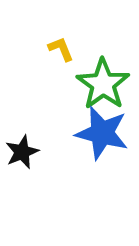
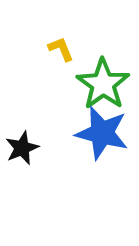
black star: moved 4 px up
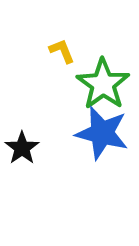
yellow L-shape: moved 1 px right, 2 px down
black star: rotated 12 degrees counterclockwise
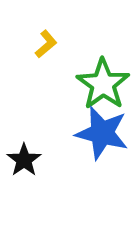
yellow L-shape: moved 16 px left, 7 px up; rotated 72 degrees clockwise
black star: moved 2 px right, 12 px down
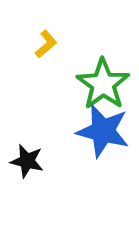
blue star: moved 1 px right, 2 px up
black star: moved 3 px right, 1 px down; rotated 24 degrees counterclockwise
